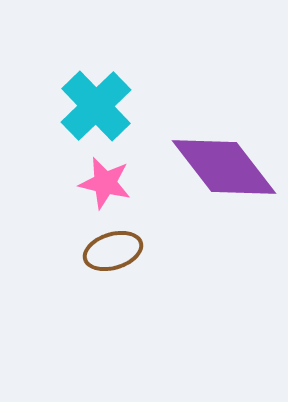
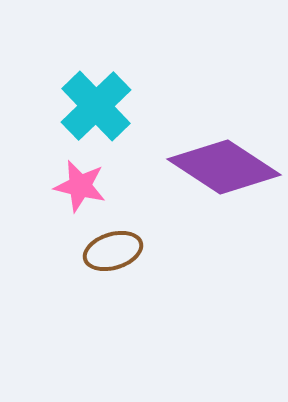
purple diamond: rotated 19 degrees counterclockwise
pink star: moved 25 px left, 3 px down
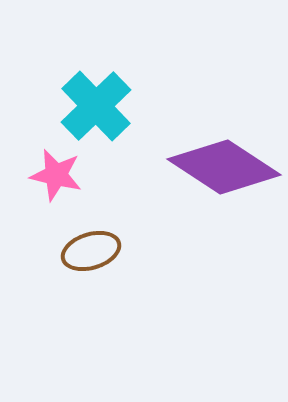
pink star: moved 24 px left, 11 px up
brown ellipse: moved 22 px left
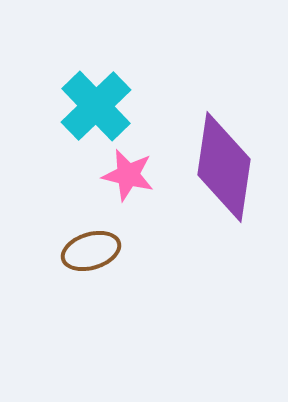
purple diamond: rotated 65 degrees clockwise
pink star: moved 72 px right
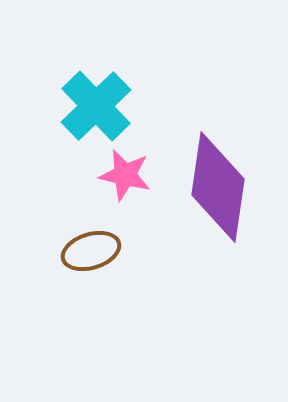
purple diamond: moved 6 px left, 20 px down
pink star: moved 3 px left
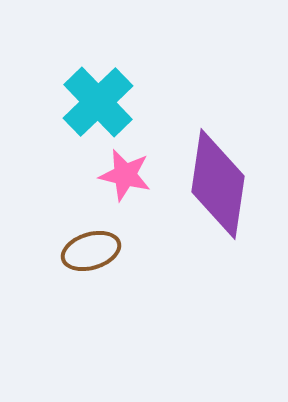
cyan cross: moved 2 px right, 4 px up
purple diamond: moved 3 px up
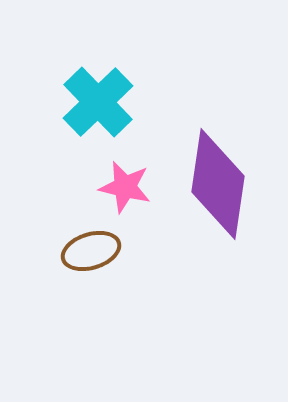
pink star: moved 12 px down
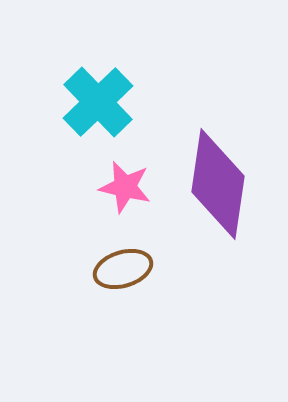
brown ellipse: moved 32 px right, 18 px down
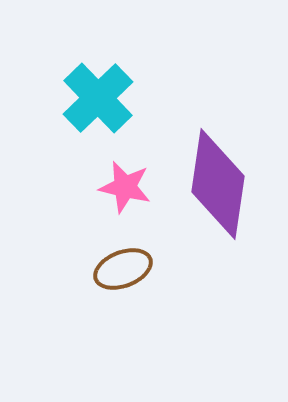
cyan cross: moved 4 px up
brown ellipse: rotated 4 degrees counterclockwise
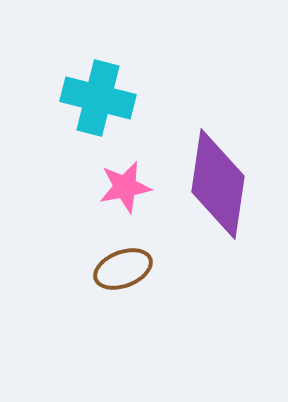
cyan cross: rotated 32 degrees counterclockwise
pink star: rotated 24 degrees counterclockwise
